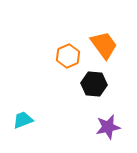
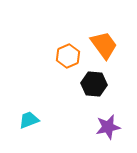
cyan trapezoid: moved 6 px right
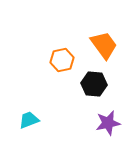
orange hexagon: moved 6 px left, 4 px down; rotated 10 degrees clockwise
purple star: moved 4 px up
